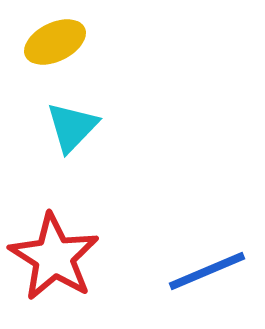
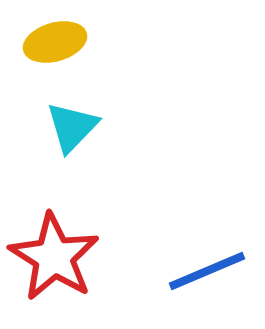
yellow ellipse: rotated 10 degrees clockwise
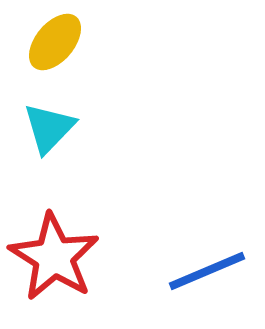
yellow ellipse: rotated 34 degrees counterclockwise
cyan triangle: moved 23 px left, 1 px down
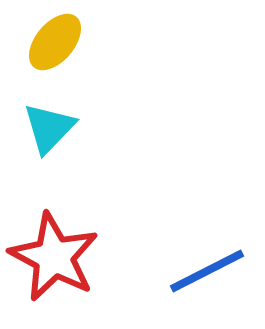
red star: rotated 4 degrees counterclockwise
blue line: rotated 4 degrees counterclockwise
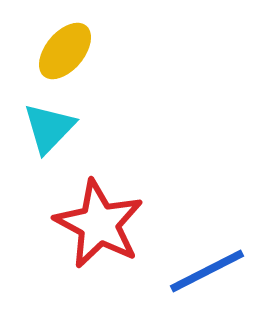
yellow ellipse: moved 10 px right, 9 px down
red star: moved 45 px right, 33 px up
